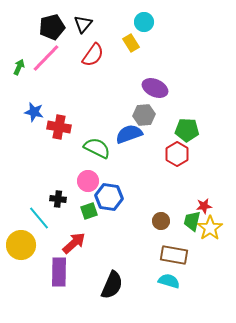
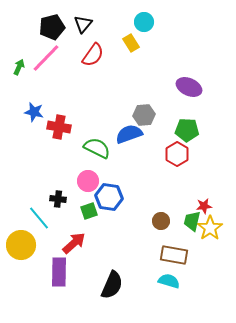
purple ellipse: moved 34 px right, 1 px up
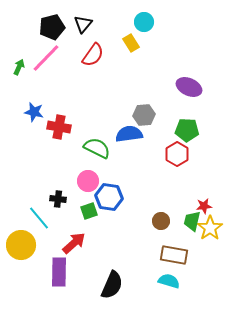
blue semicircle: rotated 12 degrees clockwise
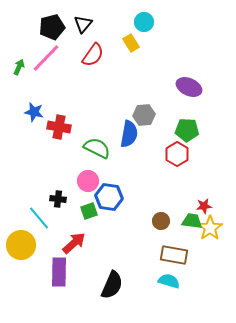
blue semicircle: rotated 108 degrees clockwise
green trapezoid: rotated 85 degrees clockwise
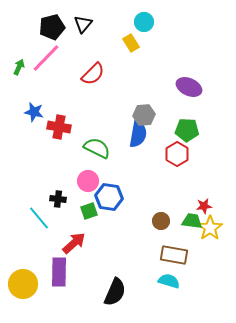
red semicircle: moved 19 px down; rotated 10 degrees clockwise
blue semicircle: moved 9 px right
yellow circle: moved 2 px right, 39 px down
black semicircle: moved 3 px right, 7 px down
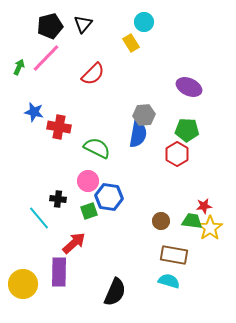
black pentagon: moved 2 px left, 1 px up
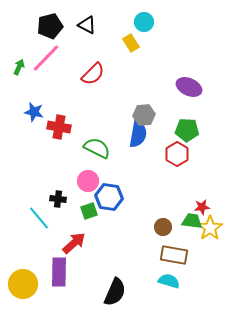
black triangle: moved 4 px right, 1 px down; rotated 42 degrees counterclockwise
red star: moved 2 px left, 1 px down
brown circle: moved 2 px right, 6 px down
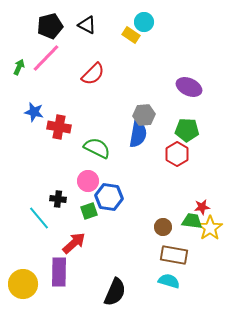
yellow rectangle: moved 8 px up; rotated 24 degrees counterclockwise
